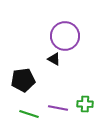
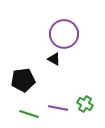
purple circle: moved 1 px left, 2 px up
green cross: rotated 28 degrees clockwise
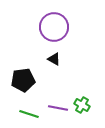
purple circle: moved 10 px left, 7 px up
green cross: moved 3 px left, 1 px down
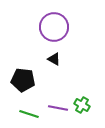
black pentagon: rotated 15 degrees clockwise
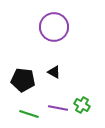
black triangle: moved 13 px down
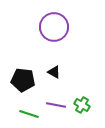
purple line: moved 2 px left, 3 px up
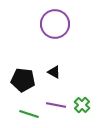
purple circle: moved 1 px right, 3 px up
green cross: rotated 14 degrees clockwise
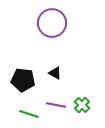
purple circle: moved 3 px left, 1 px up
black triangle: moved 1 px right, 1 px down
